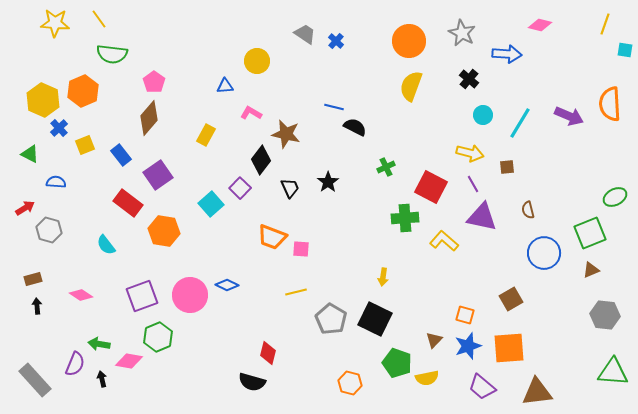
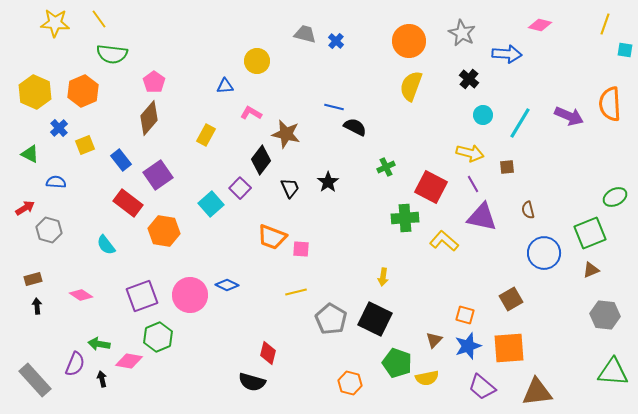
gray trapezoid at (305, 34): rotated 20 degrees counterclockwise
yellow hexagon at (43, 100): moved 8 px left, 8 px up
blue rectangle at (121, 155): moved 5 px down
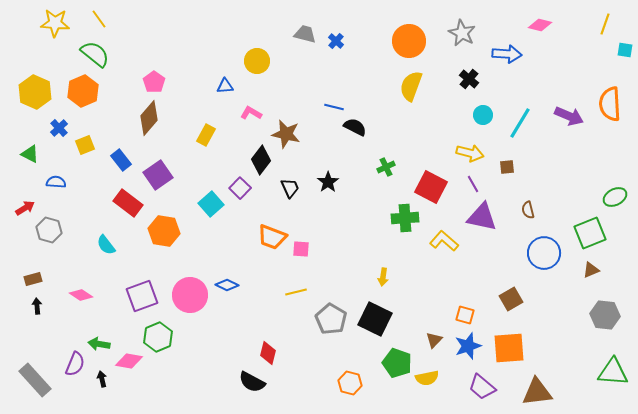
green semicircle at (112, 54): moved 17 px left; rotated 148 degrees counterclockwise
black semicircle at (252, 382): rotated 12 degrees clockwise
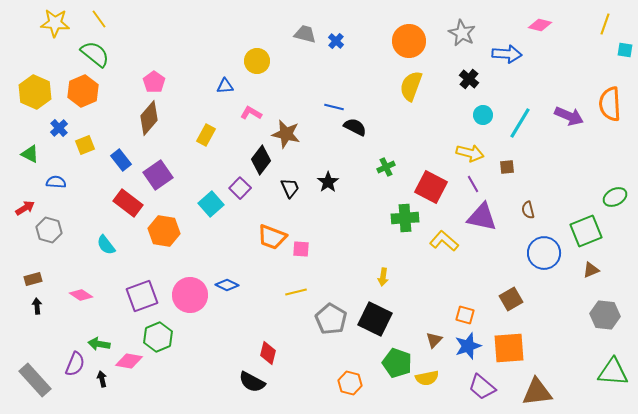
green square at (590, 233): moved 4 px left, 2 px up
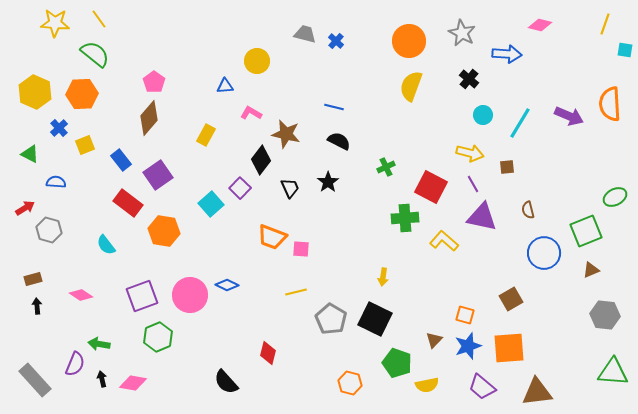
orange hexagon at (83, 91): moved 1 px left, 3 px down; rotated 20 degrees clockwise
black semicircle at (355, 127): moved 16 px left, 14 px down
pink diamond at (129, 361): moved 4 px right, 22 px down
yellow semicircle at (427, 378): moved 7 px down
black semicircle at (252, 382): moved 26 px left; rotated 20 degrees clockwise
